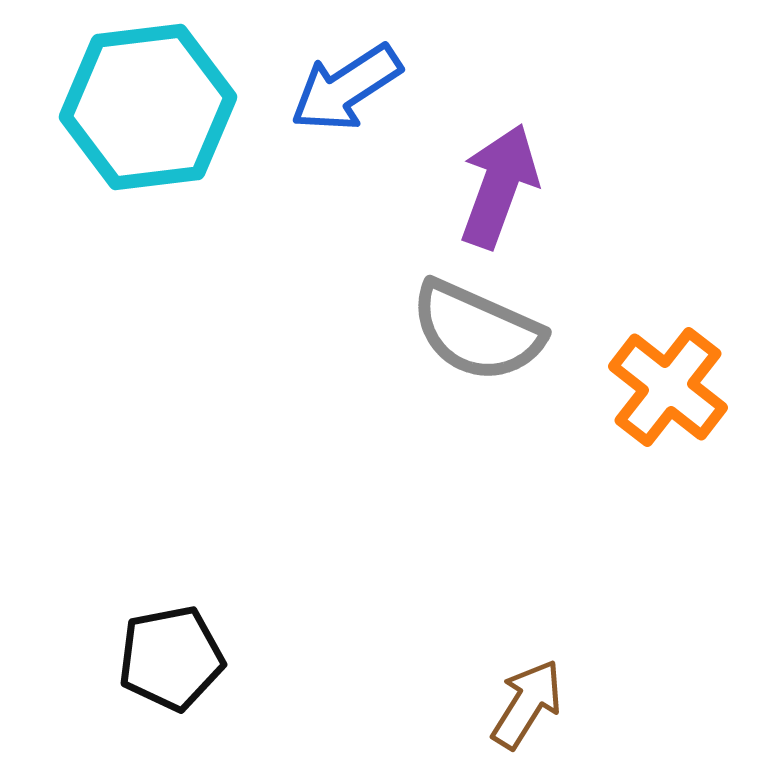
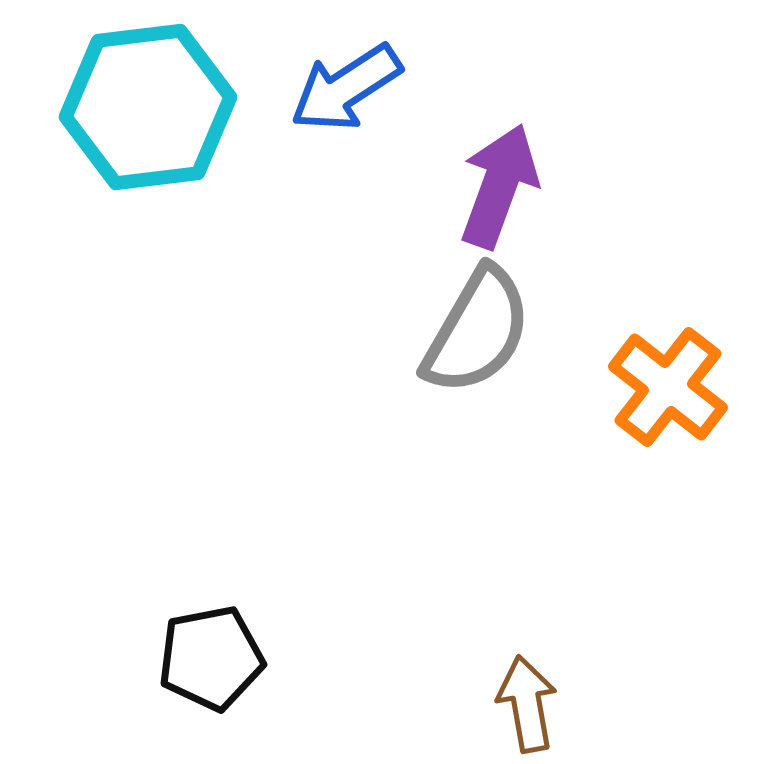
gray semicircle: rotated 84 degrees counterclockwise
black pentagon: moved 40 px right
brown arrow: rotated 42 degrees counterclockwise
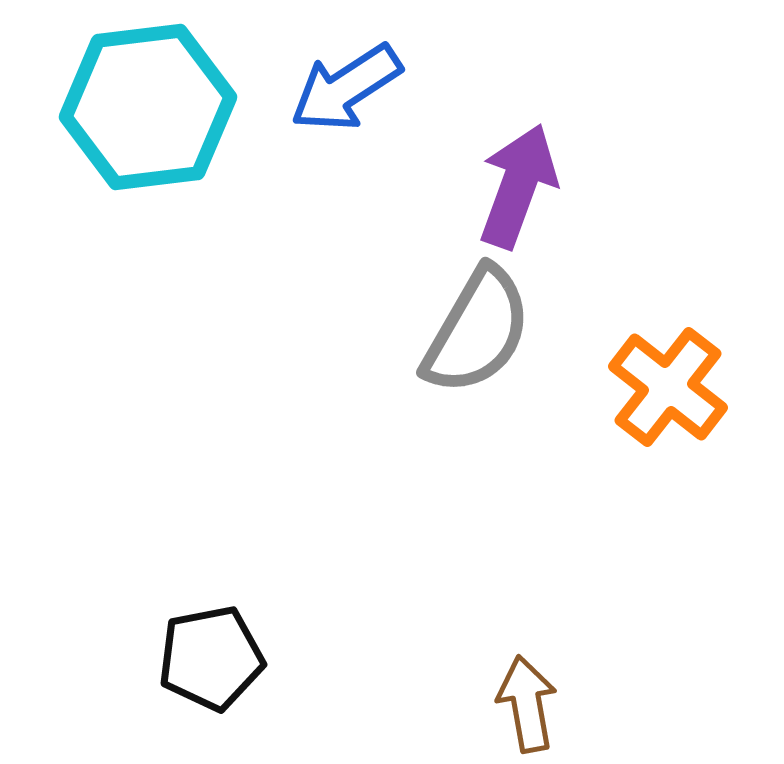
purple arrow: moved 19 px right
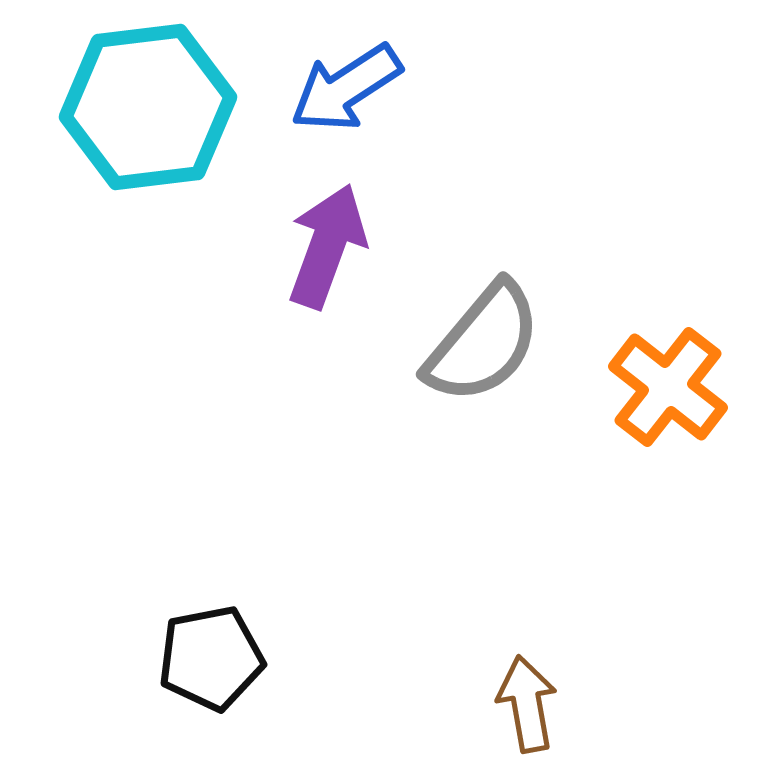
purple arrow: moved 191 px left, 60 px down
gray semicircle: moved 6 px right, 12 px down; rotated 10 degrees clockwise
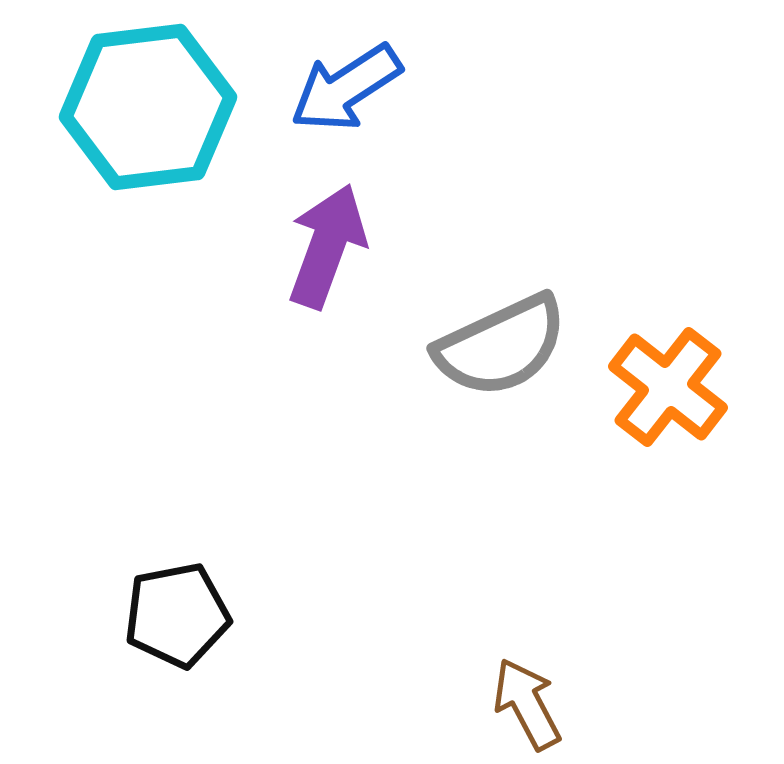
gray semicircle: moved 18 px right, 3 px down; rotated 25 degrees clockwise
black pentagon: moved 34 px left, 43 px up
brown arrow: rotated 18 degrees counterclockwise
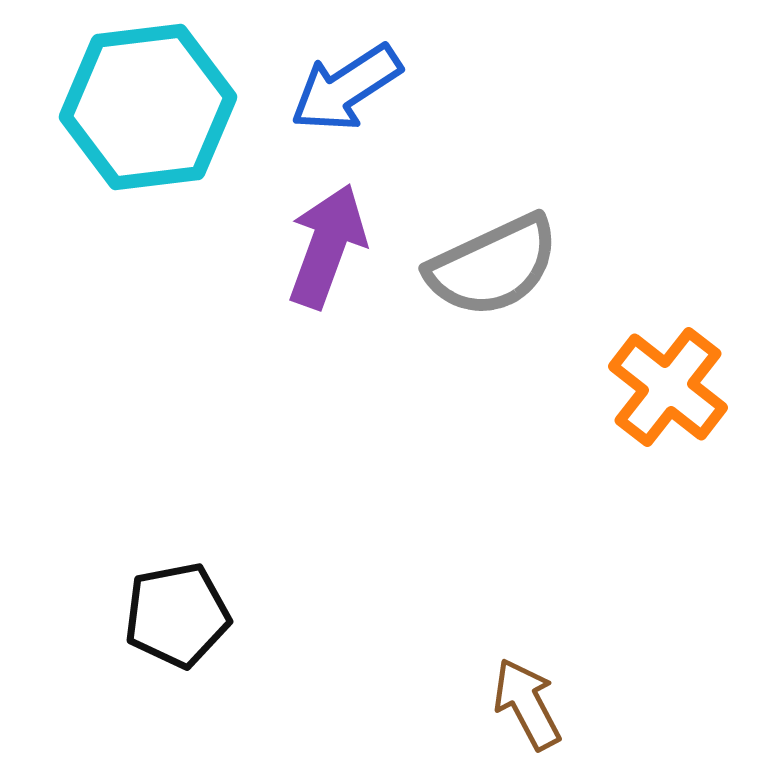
gray semicircle: moved 8 px left, 80 px up
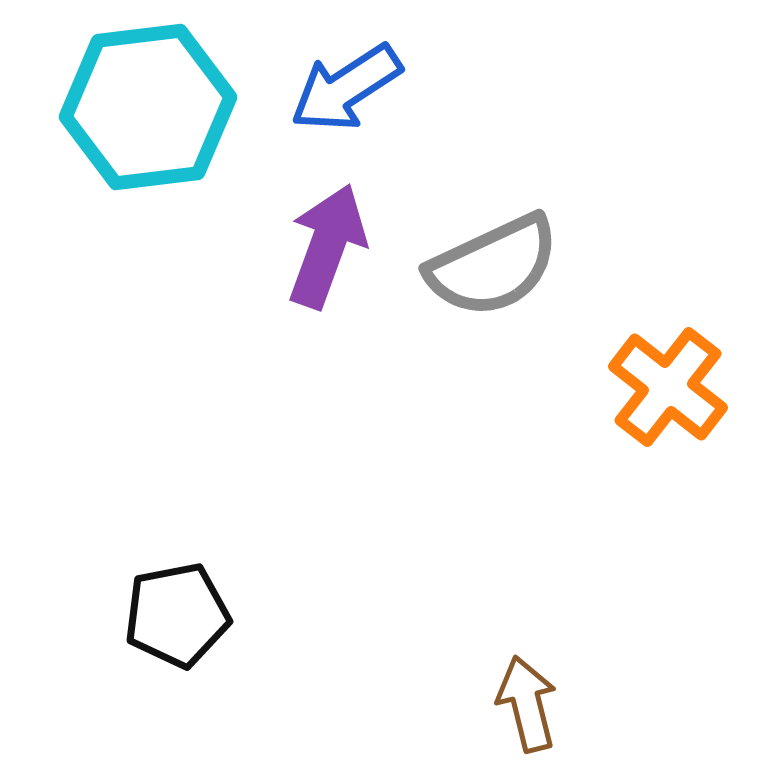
brown arrow: rotated 14 degrees clockwise
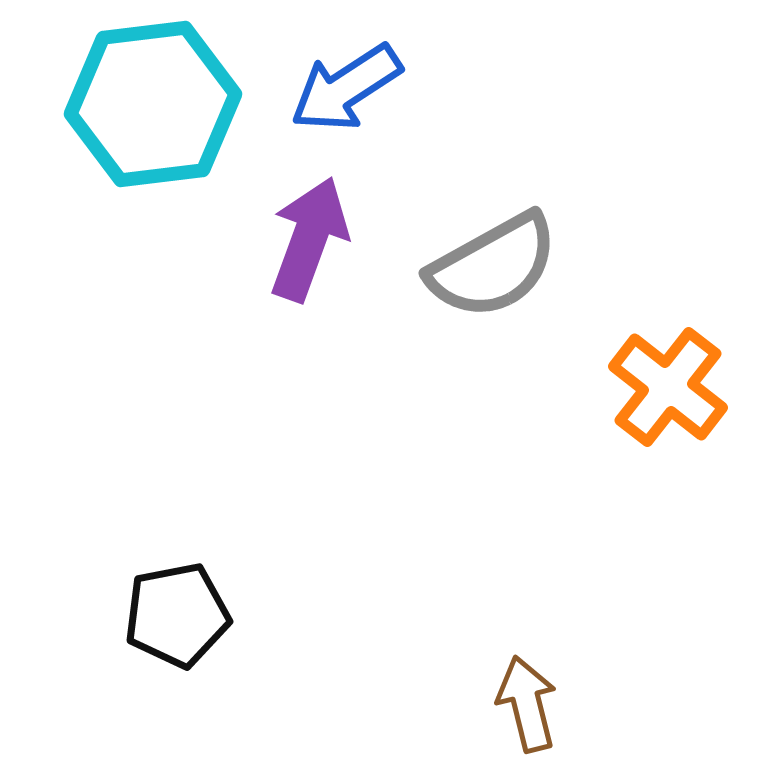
cyan hexagon: moved 5 px right, 3 px up
purple arrow: moved 18 px left, 7 px up
gray semicircle: rotated 4 degrees counterclockwise
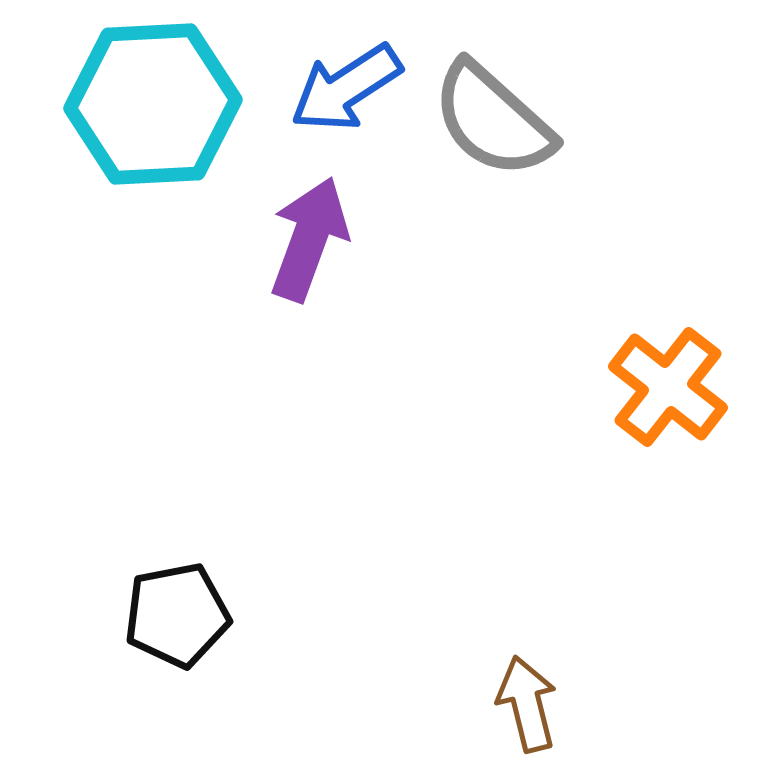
cyan hexagon: rotated 4 degrees clockwise
gray semicircle: moved 146 px up; rotated 71 degrees clockwise
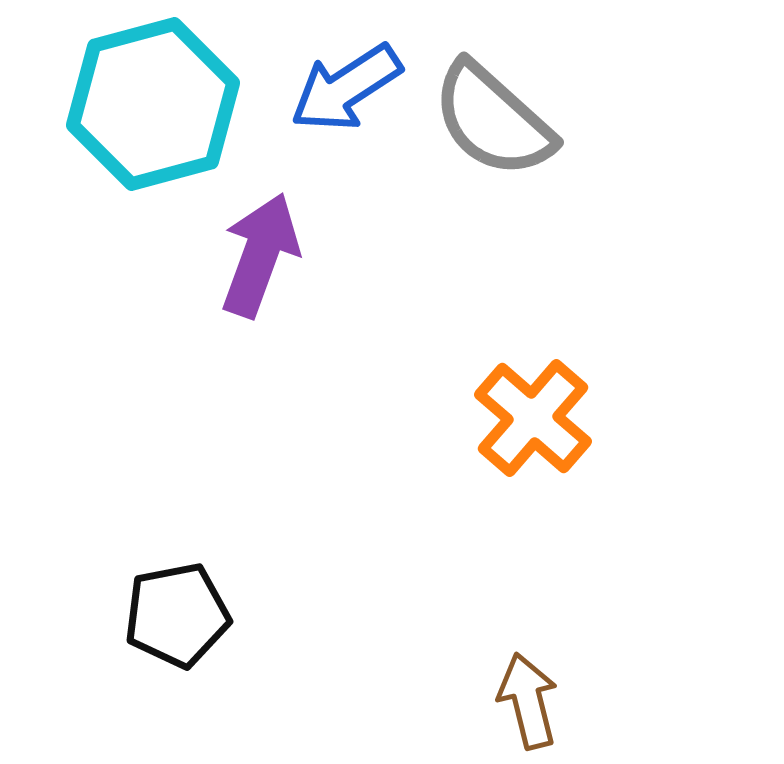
cyan hexagon: rotated 12 degrees counterclockwise
purple arrow: moved 49 px left, 16 px down
orange cross: moved 135 px left, 31 px down; rotated 3 degrees clockwise
brown arrow: moved 1 px right, 3 px up
